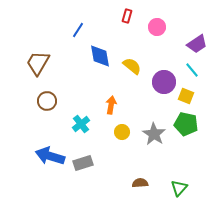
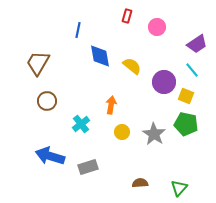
blue line: rotated 21 degrees counterclockwise
gray rectangle: moved 5 px right, 4 px down
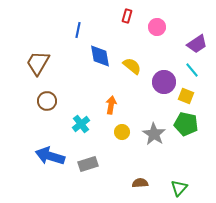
gray rectangle: moved 3 px up
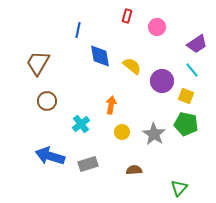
purple circle: moved 2 px left, 1 px up
brown semicircle: moved 6 px left, 13 px up
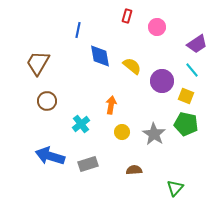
green triangle: moved 4 px left
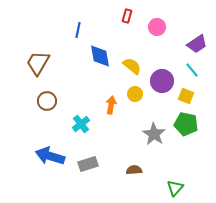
yellow circle: moved 13 px right, 38 px up
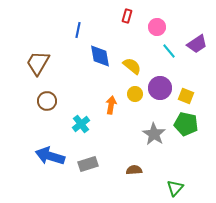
cyan line: moved 23 px left, 19 px up
purple circle: moved 2 px left, 7 px down
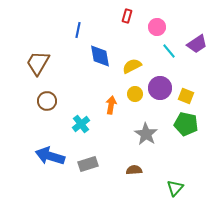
yellow semicircle: rotated 66 degrees counterclockwise
gray star: moved 8 px left
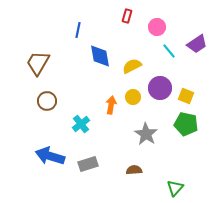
yellow circle: moved 2 px left, 3 px down
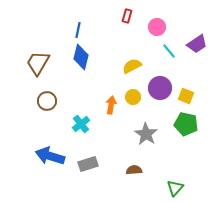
blue diamond: moved 19 px left, 1 px down; rotated 25 degrees clockwise
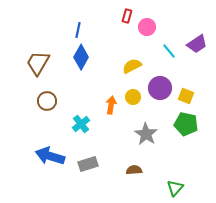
pink circle: moved 10 px left
blue diamond: rotated 15 degrees clockwise
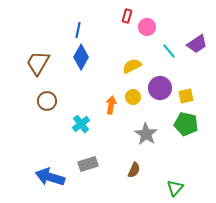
yellow square: rotated 35 degrees counterclockwise
blue arrow: moved 21 px down
brown semicircle: rotated 119 degrees clockwise
